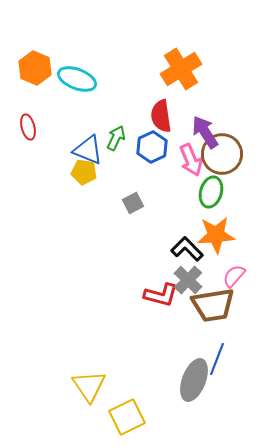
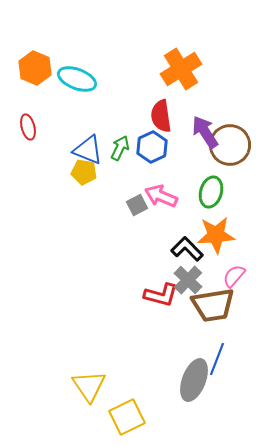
green arrow: moved 4 px right, 10 px down
brown circle: moved 8 px right, 9 px up
pink arrow: moved 30 px left, 36 px down; rotated 136 degrees clockwise
gray square: moved 4 px right, 2 px down
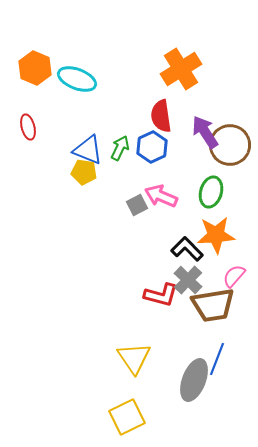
yellow triangle: moved 45 px right, 28 px up
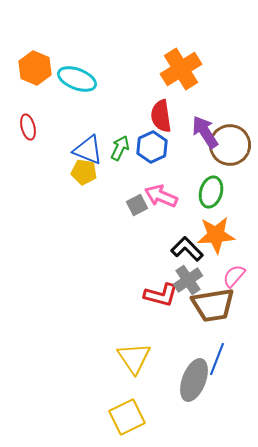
gray cross: rotated 12 degrees clockwise
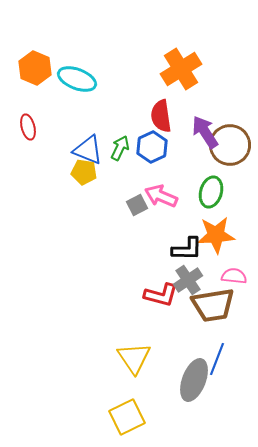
black L-shape: rotated 136 degrees clockwise
pink semicircle: rotated 55 degrees clockwise
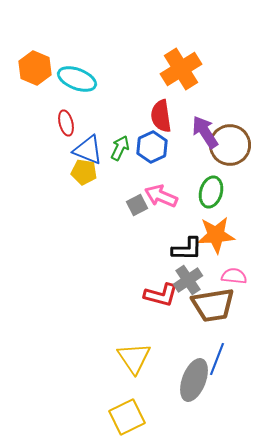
red ellipse: moved 38 px right, 4 px up
